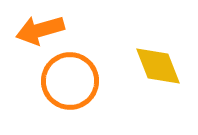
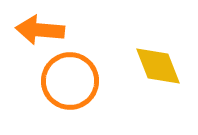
orange arrow: rotated 21 degrees clockwise
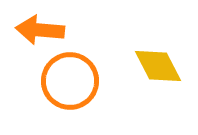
yellow diamond: rotated 6 degrees counterclockwise
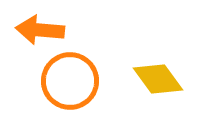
yellow diamond: moved 13 px down; rotated 9 degrees counterclockwise
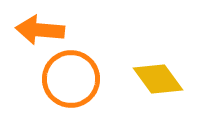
orange circle: moved 1 px right, 2 px up
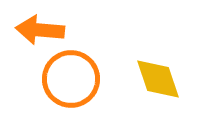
yellow diamond: rotated 18 degrees clockwise
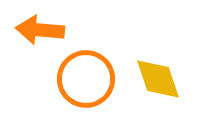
orange circle: moved 15 px right
